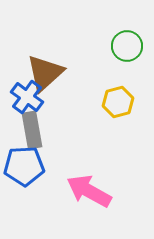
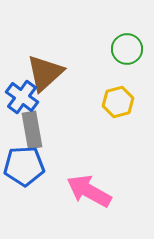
green circle: moved 3 px down
blue cross: moved 5 px left
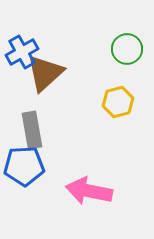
blue cross: moved 45 px up; rotated 24 degrees clockwise
pink arrow: rotated 18 degrees counterclockwise
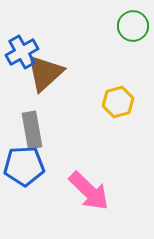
green circle: moved 6 px right, 23 px up
pink arrow: rotated 147 degrees counterclockwise
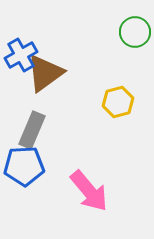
green circle: moved 2 px right, 6 px down
blue cross: moved 1 px left, 3 px down
brown triangle: rotated 6 degrees clockwise
gray rectangle: rotated 33 degrees clockwise
pink arrow: rotated 6 degrees clockwise
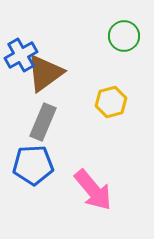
green circle: moved 11 px left, 4 px down
yellow hexagon: moved 7 px left
gray rectangle: moved 11 px right, 8 px up
blue pentagon: moved 9 px right, 1 px up
pink arrow: moved 4 px right, 1 px up
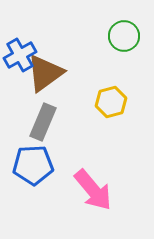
blue cross: moved 1 px left
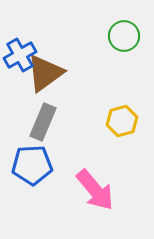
yellow hexagon: moved 11 px right, 19 px down
blue pentagon: moved 1 px left
pink arrow: moved 2 px right
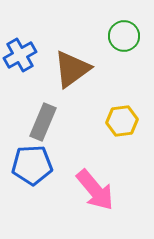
brown triangle: moved 27 px right, 4 px up
yellow hexagon: rotated 8 degrees clockwise
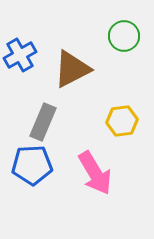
brown triangle: rotated 9 degrees clockwise
pink arrow: moved 17 px up; rotated 9 degrees clockwise
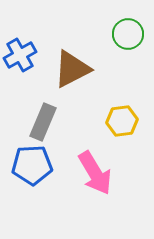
green circle: moved 4 px right, 2 px up
